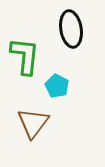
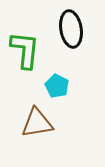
green L-shape: moved 6 px up
brown triangle: moved 4 px right; rotated 44 degrees clockwise
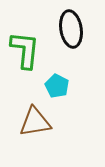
brown triangle: moved 2 px left, 1 px up
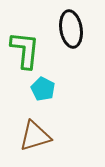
cyan pentagon: moved 14 px left, 3 px down
brown triangle: moved 14 px down; rotated 8 degrees counterclockwise
